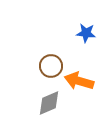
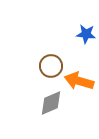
blue star: moved 1 px down
gray diamond: moved 2 px right
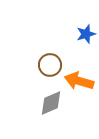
blue star: rotated 24 degrees counterclockwise
brown circle: moved 1 px left, 1 px up
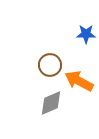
blue star: rotated 18 degrees clockwise
orange arrow: rotated 12 degrees clockwise
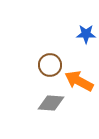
gray diamond: rotated 28 degrees clockwise
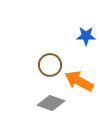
blue star: moved 2 px down
gray diamond: rotated 16 degrees clockwise
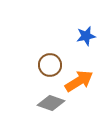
blue star: rotated 12 degrees counterclockwise
orange arrow: rotated 120 degrees clockwise
